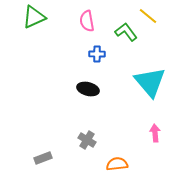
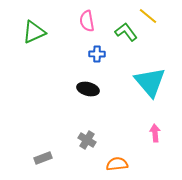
green triangle: moved 15 px down
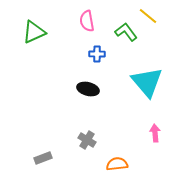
cyan triangle: moved 3 px left
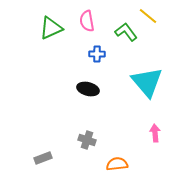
green triangle: moved 17 px right, 4 px up
gray cross: rotated 12 degrees counterclockwise
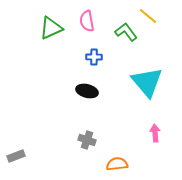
blue cross: moved 3 px left, 3 px down
black ellipse: moved 1 px left, 2 px down
gray rectangle: moved 27 px left, 2 px up
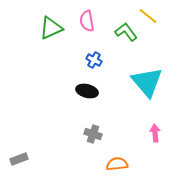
blue cross: moved 3 px down; rotated 28 degrees clockwise
gray cross: moved 6 px right, 6 px up
gray rectangle: moved 3 px right, 3 px down
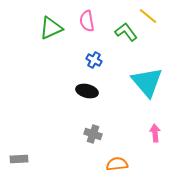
gray rectangle: rotated 18 degrees clockwise
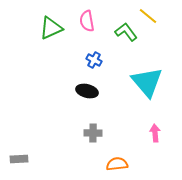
gray cross: moved 1 px up; rotated 18 degrees counterclockwise
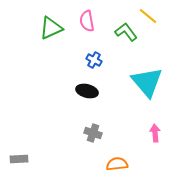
gray cross: rotated 18 degrees clockwise
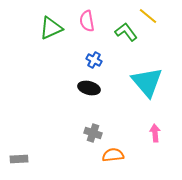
black ellipse: moved 2 px right, 3 px up
orange semicircle: moved 4 px left, 9 px up
